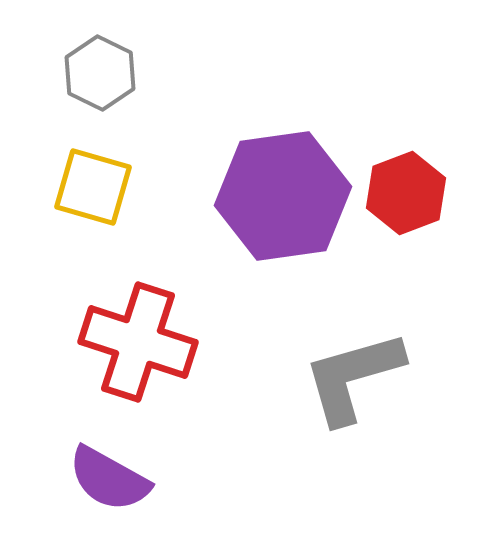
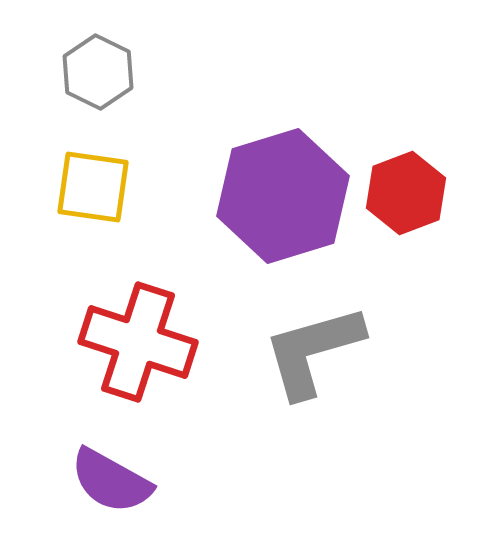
gray hexagon: moved 2 px left, 1 px up
yellow square: rotated 8 degrees counterclockwise
purple hexagon: rotated 9 degrees counterclockwise
gray L-shape: moved 40 px left, 26 px up
purple semicircle: moved 2 px right, 2 px down
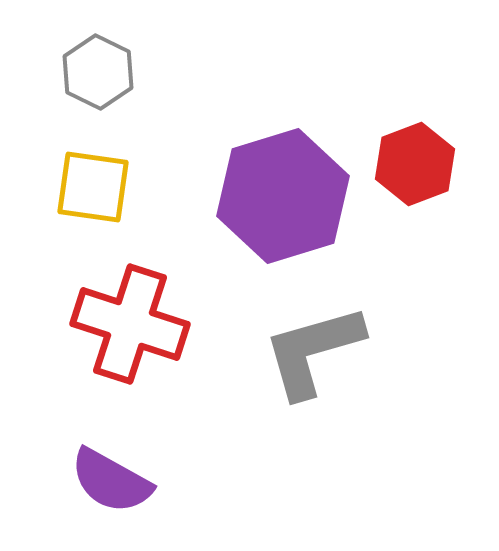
red hexagon: moved 9 px right, 29 px up
red cross: moved 8 px left, 18 px up
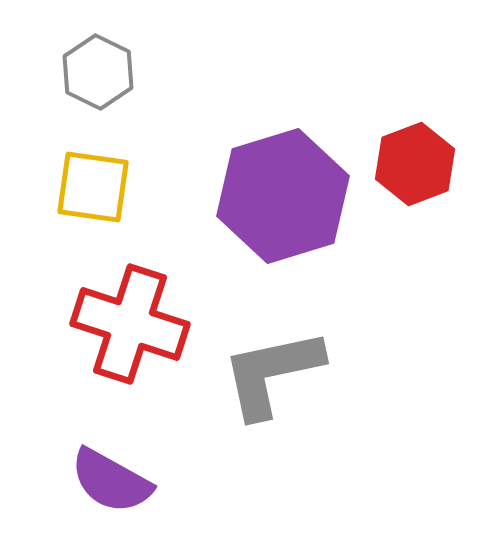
gray L-shape: moved 41 px left, 22 px down; rotated 4 degrees clockwise
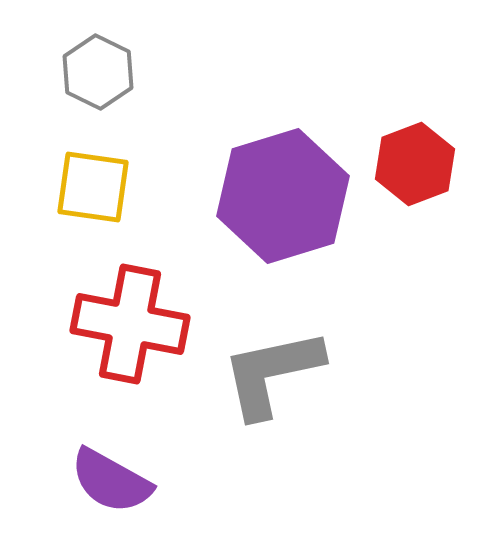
red cross: rotated 7 degrees counterclockwise
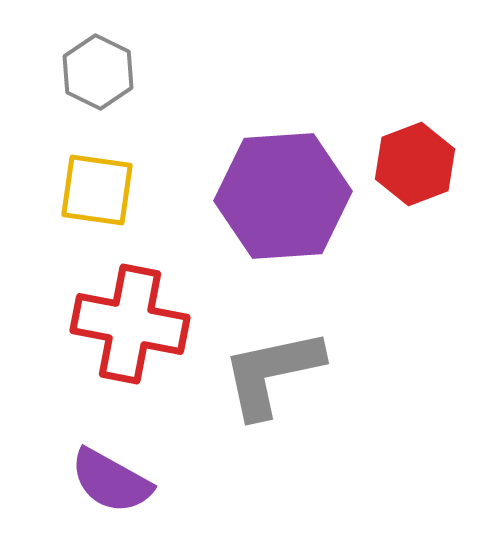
yellow square: moved 4 px right, 3 px down
purple hexagon: rotated 13 degrees clockwise
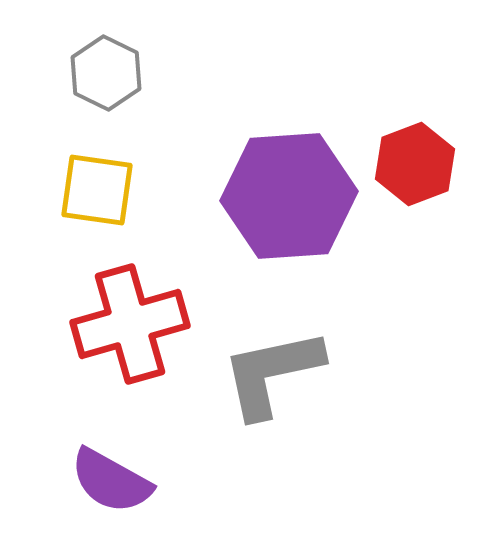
gray hexagon: moved 8 px right, 1 px down
purple hexagon: moved 6 px right
red cross: rotated 27 degrees counterclockwise
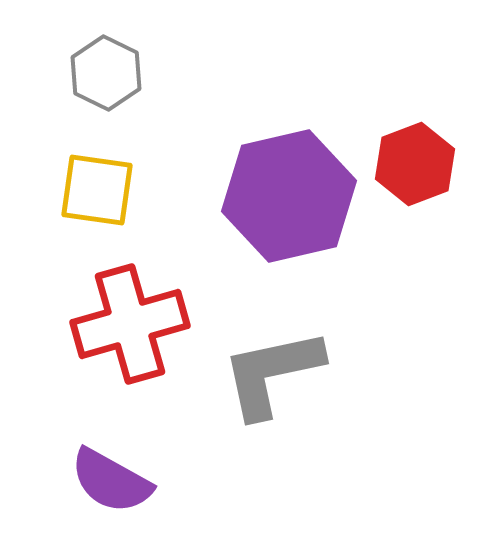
purple hexagon: rotated 9 degrees counterclockwise
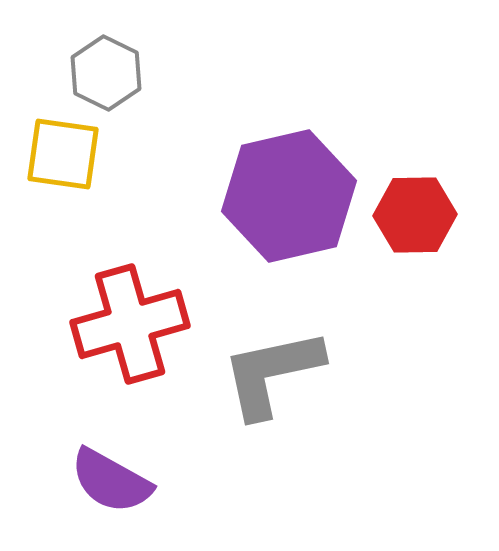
red hexagon: moved 51 px down; rotated 20 degrees clockwise
yellow square: moved 34 px left, 36 px up
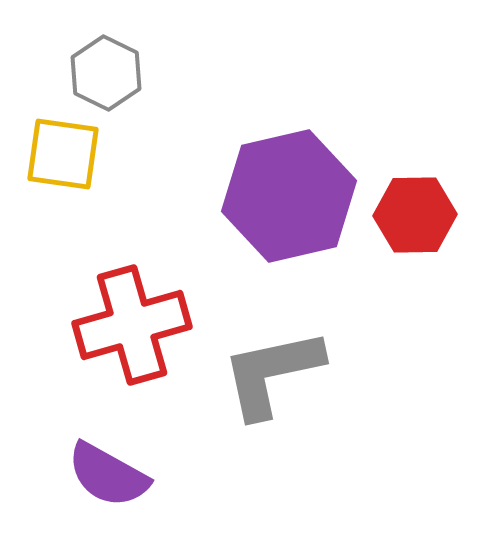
red cross: moved 2 px right, 1 px down
purple semicircle: moved 3 px left, 6 px up
